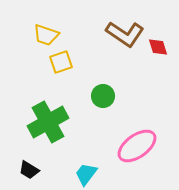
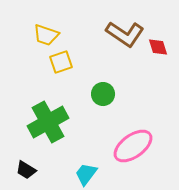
green circle: moved 2 px up
pink ellipse: moved 4 px left
black trapezoid: moved 3 px left
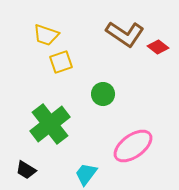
red diamond: rotated 35 degrees counterclockwise
green cross: moved 2 px right, 2 px down; rotated 9 degrees counterclockwise
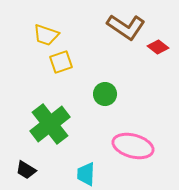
brown L-shape: moved 1 px right, 7 px up
green circle: moved 2 px right
pink ellipse: rotated 51 degrees clockwise
cyan trapezoid: rotated 35 degrees counterclockwise
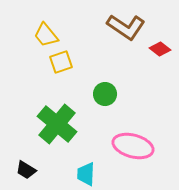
yellow trapezoid: rotated 32 degrees clockwise
red diamond: moved 2 px right, 2 px down
green cross: moved 7 px right; rotated 12 degrees counterclockwise
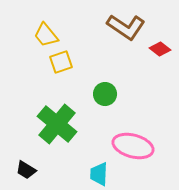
cyan trapezoid: moved 13 px right
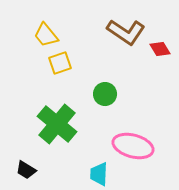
brown L-shape: moved 5 px down
red diamond: rotated 20 degrees clockwise
yellow square: moved 1 px left, 1 px down
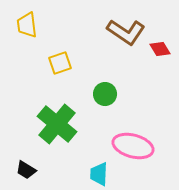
yellow trapezoid: moved 19 px left, 10 px up; rotated 32 degrees clockwise
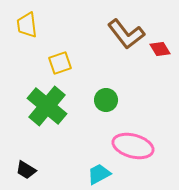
brown L-shape: moved 2 px down; rotated 18 degrees clockwise
green circle: moved 1 px right, 6 px down
green cross: moved 10 px left, 18 px up
cyan trapezoid: rotated 60 degrees clockwise
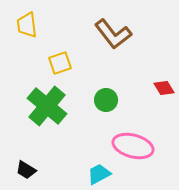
brown L-shape: moved 13 px left
red diamond: moved 4 px right, 39 px down
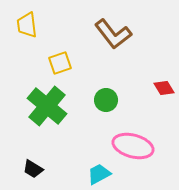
black trapezoid: moved 7 px right, 1 px up
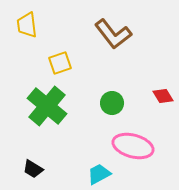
red diamond: moved 1 px left, 8 px down
green circle: moved 6 px right, 3 px down
